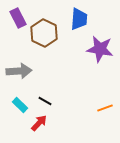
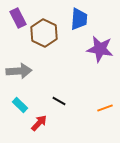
black line: moved 14 px right
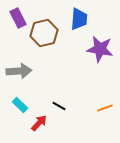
brown hexagon: rotated 20 degrees clockwise
black line: moved 5 px down
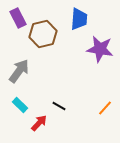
brown hexagon: moved 1 px left, 1 px down
gray arrow: rotated 50 degrees counterclockwise
orange line: rotated 28 degrees counterclockwise
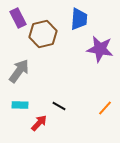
cyan rectangle: rotated 42 degrees counterclockwise
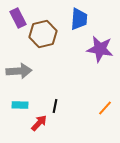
gray arrow: rotated 50 degrees clockwise
black line: moved 4 px left; rotated 72 degrees clockwise
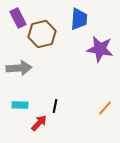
brown hexagon: moved 1 px left
gray arrow: moved 3 px up
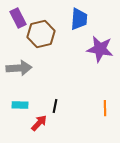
brown hexagon: moved 1 px left
orange line: rotated 42 degrees counterclockwise
